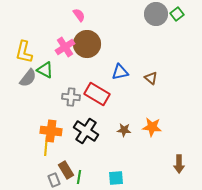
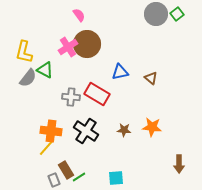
pink cross: moved 3 px right
yellow line: moved 1 px right, 1 px down; rotated 36 degrees clockwise
green line: rotated 48 degrees clockwise
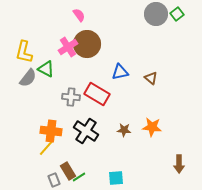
green triangle: moved 1 px right, 1 px up
brown rectangle: moved 2 px right, 1 px down
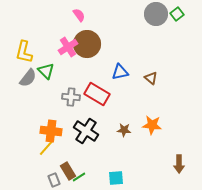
green triangle: moved 2 px down; rotated 18 degrees clockwise
orange star: moved 2 px up
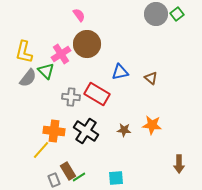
pink cross: moved 7 px left, 7 px down
orange cross: moved 3 px right
yellow line: moved 6 px left, 3 px down
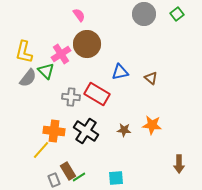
gray circle: moved 12 px left
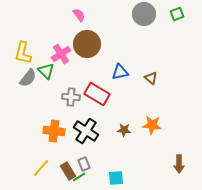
green square: rotated 16 degrees clockwise
yellow L-shape: moved 1 px left, 1 px down
yellow line: moved 18 px down
gray rectangle: moved 30 px right, 16 px up
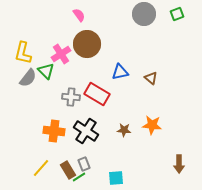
brown rectangle: moved 1 px up
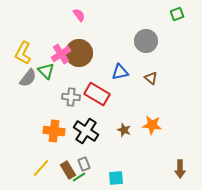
gray circle: moved 2 px right, 27 px down
brown circle: moved 8 px left, 9 px down
yellow L-shape: rotated 15 degrees clockwise
brown star: rotated 16 degrees clockwise
brown arrow: moved 1 px right, 5 px down
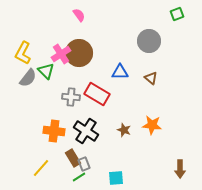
gray circle: moved 3 px right
blue triangle: rotated 12 degrees clockwise
brown rectangle: moved 5 px right, 12 px up
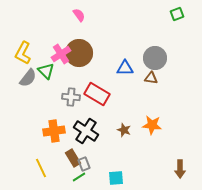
gray circle: moved 6 px right, 17 px down
blue triangle: moved 5 px right, 4 px up
brown triangle: rotated 32 degrees counterclockwise
orange cross: rotated 15 degrees counterclockwise
yellow line: rotated 66 degrees counterclockwise
